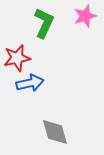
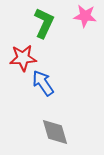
pink star: rotated 25 degrees clockwise
red star: moved 6 px right; rotated 8 degrees clockwise
blue arrow: moved 13 px right; rotated 112 degrees counterclockwise
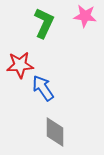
red star: moved 3 px left, 7 px down
blue arrow: moved 5 px down
gray diamond: rotated 16 degrees clockwise
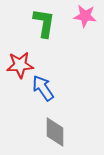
green L-shape: rotated 16 degrees counterclockwise
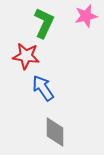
pink star: moved 1 px right; rotated 20 degrees counterclockwise
green L-shape: rotated 16 degrees clockwise
red star: moved 6 px right, 9 px up; rotated 12 degrees clockwise
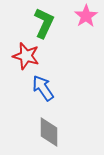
pink star: rotated 20 degrees counterclockwise
red star: rotated 8 degrees clockwise
gray diamond: moved 6 px left
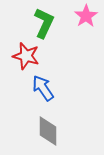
gray diamond: moved 1 px left, 1 px up
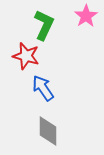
green L-shape: moved 2 px down
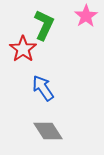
red star: moved 3 px left, 7 px up; rotated 20 degrees clockwise
gray diamond: rotated 32 degrees counterclockwise
